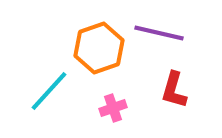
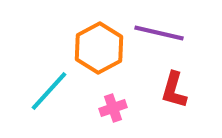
orange hexagon: rotated 9 degrees counterclockwise
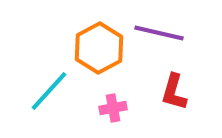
red L-shape: moved 2 px down
pink cross: rotated 8 degrees clockwise
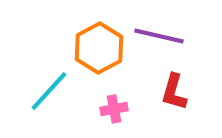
purple line: moved 3 px down
pink cross: moved 1 px right, 1 px down
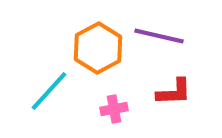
orange hexagon: moved 1 px left
red L-shape: rotated 108 degrees counterclockwise
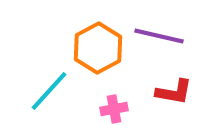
red L-shape: rotated 12 degrees clockwise
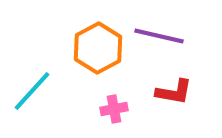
cyan line: moved 17 px left
